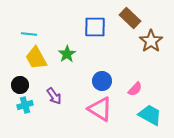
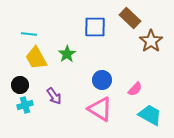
blue circle: moved 1 px up
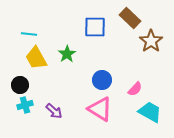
purple arrow: moved 15 px down; rotated 12 degrees counterclockwise
cyan trapezoid: moved 3 px up
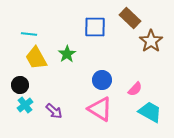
cyan cross: rotated 21 degrees counterclockwise
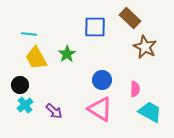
brown star: moved 6 px left, 6 px down; rotated 10 degrees counterclockwise
pink semicircle: rotated 42 degrees counterclockwise
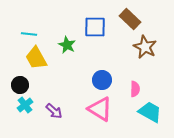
brown rectangle: moved 1 px down
green star: moved 9 px up; rotated 12 degrees counterclockwise
